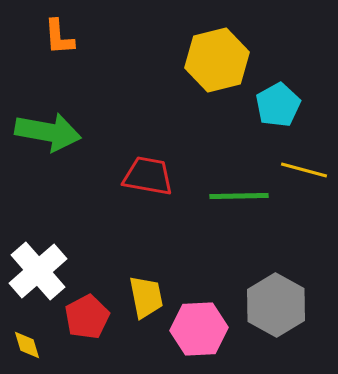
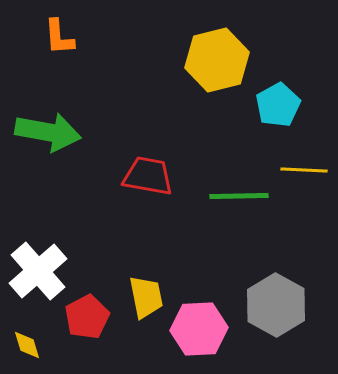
yellow line: rotated 12 degrees counterclockwise
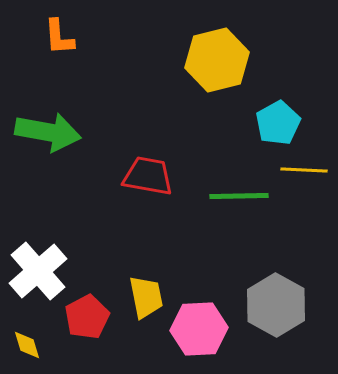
cyan pentagon: moved 18 px down
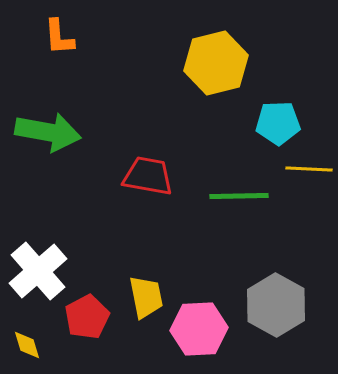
yellow hexagon: moved 1 px left, 3 px down
cyan pentagon: rotated 27 degrees clockwise
yellow line: moved 5 px right, 1 px up
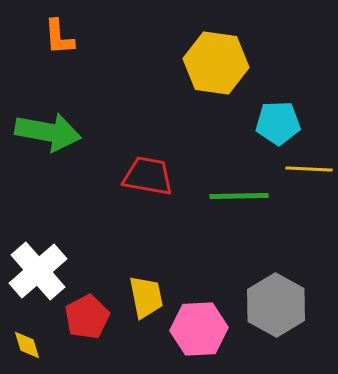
yellow hexagon: rotated 22 degrees clockwise
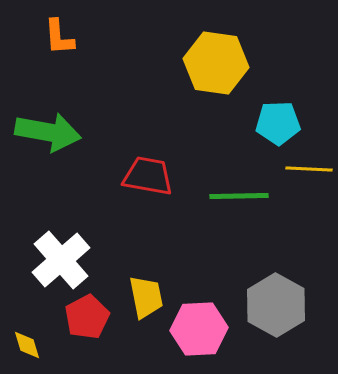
white cross: moved 23 px right, 11 px up
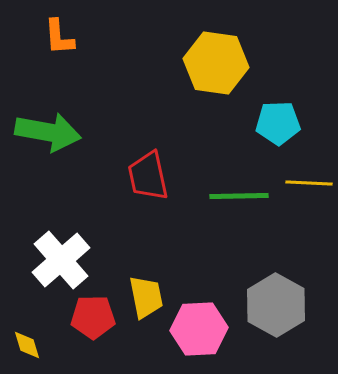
yellow line: moved 14 px down
red trapezoid: rotated 112 degrees counterclockwise
red pentagon: moved 6 px right; rotated 27 degrees clockwise
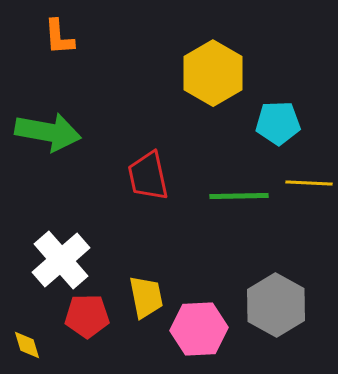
yellow hexagon: moved 3 px left, 10 px down; rotated 22 degrees clockwise
red pentagon: moved 6 px left, 1 px up
